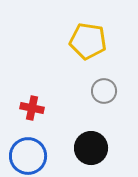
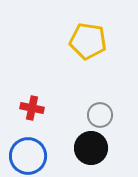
gray circle: moved 4 px left, 24 px down
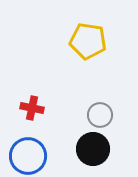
black circle: moved 2 px right, 1 px down
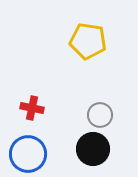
blue circle: moved 2 px up
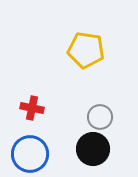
yellow pentagon: moved 2 px left, 9 px down
gray circle: moved 2 px down
blue circle: moved 2 px right
